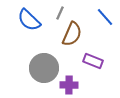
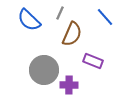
gray circle: moved 2 px down
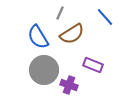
blue semicircle: moved 9 px right, 17 px down; rotated 15 degrees clockwise
brown semicircle: rotated 35 degrees clockwise
purple rectangle: moved 4 px down
purple cross: rotated 18 degrees clockwise
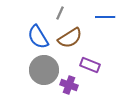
blue line: rotated 48 degrees counterclockwise
brown semicircle: moved 2 px left, 4 px down
purple rectangle: moved 3 px left
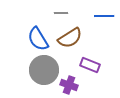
gray line: moved 1 px right; rotated 64 degrees clockwise
blue line: moved 1 px left, 1 px up
blue semicircle: moved 2 px down
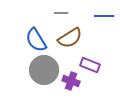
blue semicircle: moved 2 px left, 1 px down
purple cross: moved 2 px right, 4 px up
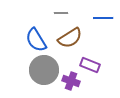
blue line: moved 1 px left, 2 px down
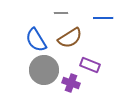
purple cross: moved 2 px down
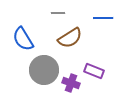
gray line: moved 3 px left
blue semicircle: moved 13 px left, 1 px up
purple rectangle: moved 4 px right, 6 px down
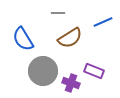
blue line: moved 4 px down; rotated 24 degrees counterclockwise
gray circle: moved 1 px left, 1 px down
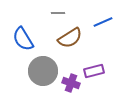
purple rectangle: rotated 36 degrees counterclockwise
